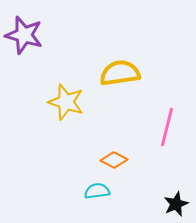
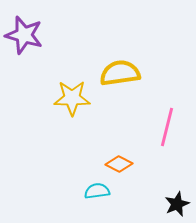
yellow star: moved 6 px right, 4 px up; rotated 18 degrees counterclockwise
orange diamond: moved 5 px right, 4 px down
black star: moved 1 px right
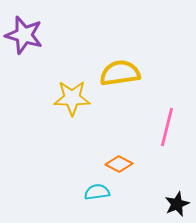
cyan semicircle: moved 1 px down
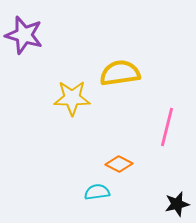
black star: rotated 10 degrees clockwise
